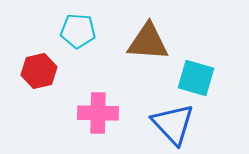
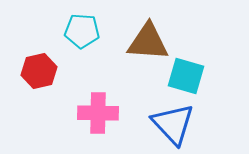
cyan pentagon: moved 4 px right
cyan square: moved 10 px left, 2 px up
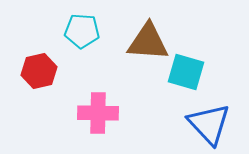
cyan square: moved 4 px up
blue triangle: moved 36 px right
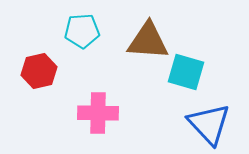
cyan pentagon: rotated 8 degrees counterclockwise
brown triangle: moved 1 px up
